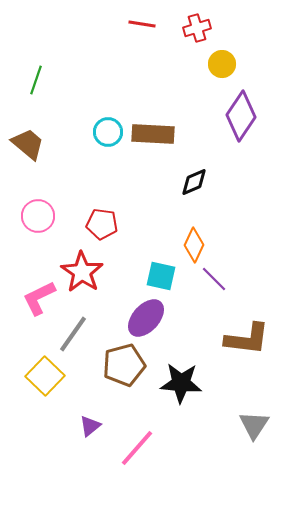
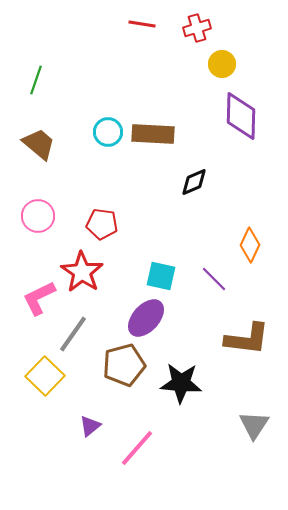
purple diamond: rotated 33 degrees counterclockwise
brown trapezoid: moved 11 px right
orange diamond: moved 56 px right
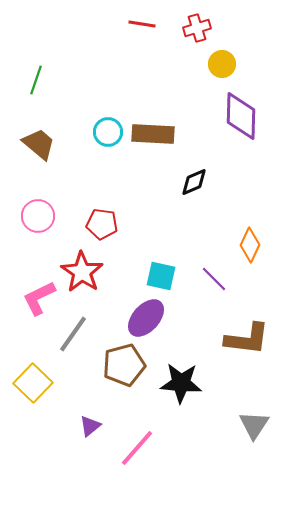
yellow square: moved 12 px left, 7 px down
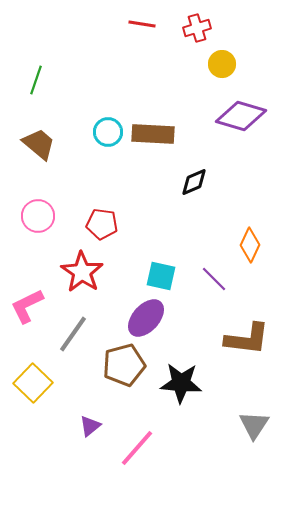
purple diamond: rotated 75 degrees counterclockwise
pink L-shape: moved 12 px left, 8 px down
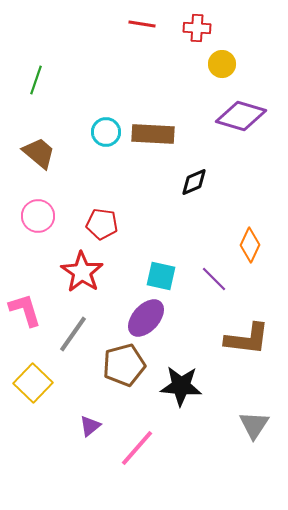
red cross: rotated 20 degrees clockwise
cyan circle: moved 2 px left
brown trapezoid: moved 9 px down
pink L-shape: moved 2 px left, 4 px down; rotated 99 degrees clockwise
black star: moved 3 px down
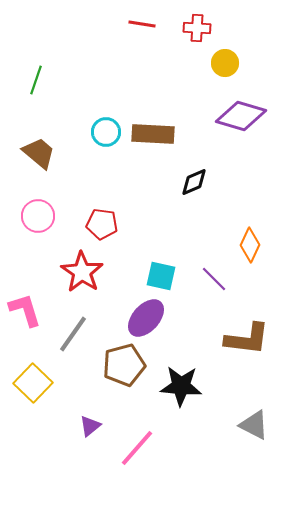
yellow circle: moved 3 px right, 1 px up
gray triangle: rotated 36 degrees counterclockwise
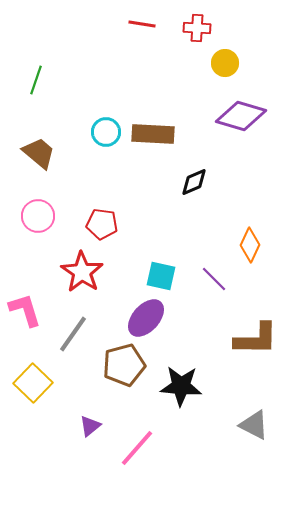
brown L-shape: moved 9 px right; rotated 6 degrees counterclockwise
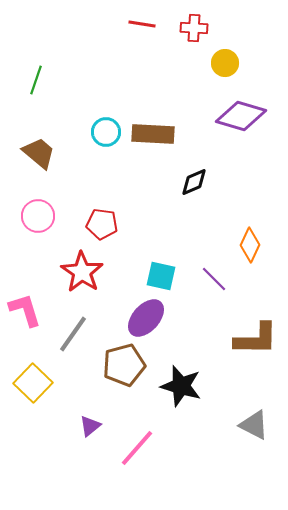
red cross: moved 3 px left
black star: rotated 12 degrees clockwise
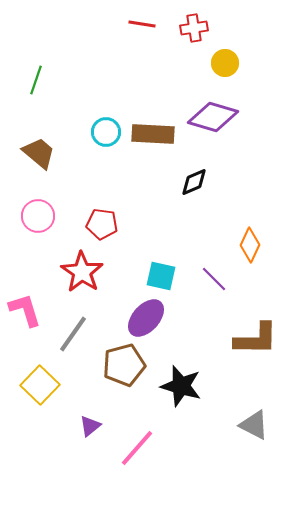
red cross: rotated 12 degrees counterclockwise
purple diamond: moved 28 px left, 1 px down
yellow square: moved 7 px right, 2 px down
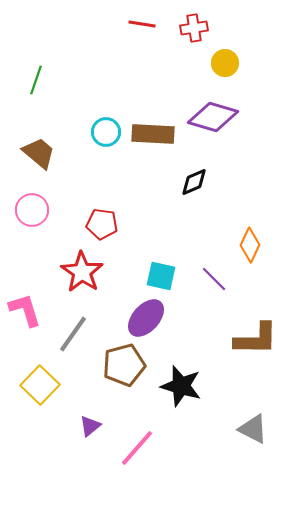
pink circle: moved 6 px left, 6 px up
gray triangle: moved 1 px left, 4 px down
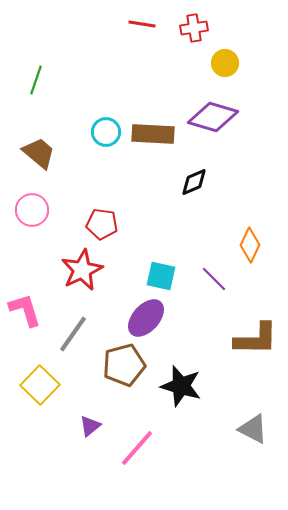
red star: moved 2 px up; rotated 12 degrees clockwise
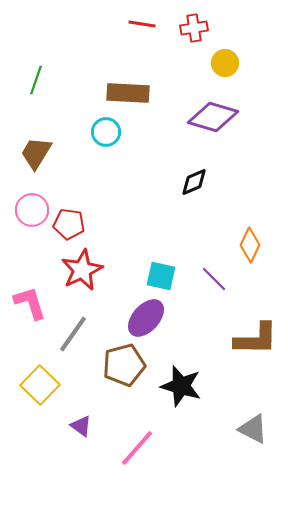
brown rectangle: moved 25 px left, 41 px up
brown trapezoid: moved 3 px left; rotated 99 degrees counterclockwise
red pentagon: moved 33 px left
pink L-shape: moved 5 px right, 7 px up
purple triangle: moved 9 px left; rotated 45 degrees counterclockwise
